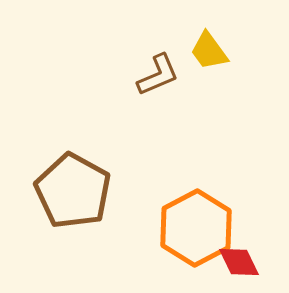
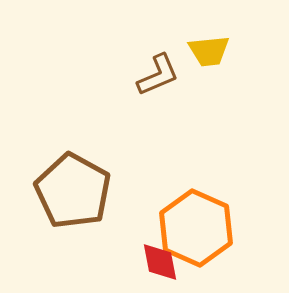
yellow trapezoid: rotated 60 degrees counterclockwise
orange hexagon: rotated 8 degrees counterclockwise
red diamond: moved 79 px left; rotated 15 degrees clockwise
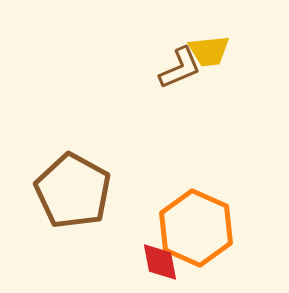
brown L-shape: moved 22 px right, 7 px up
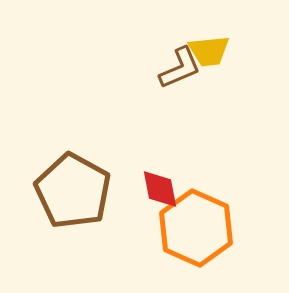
red diamond: moved 73 px up
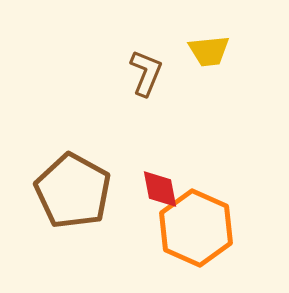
brown L-shape: moved 34 px left, 5 px down; rotated 45 degrees counterclockwise
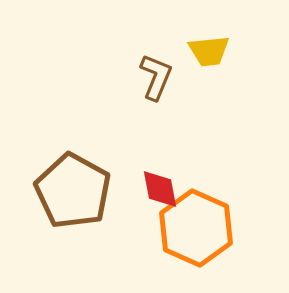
brown L-shape: moved 10 px right, 4 px down
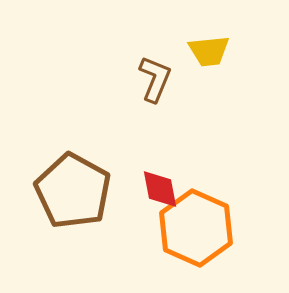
brown L-shape: moved 1 px left, 2 px down
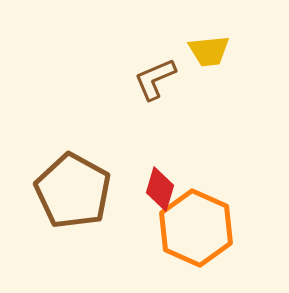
brown L-shape: rotated 135 degrees counterclockwise
red diamond: rotated 27 degrees clockwise
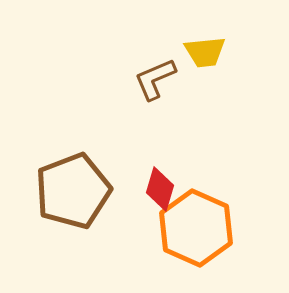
yellow trapezoid: moved 4 px left, 1 px down
brown pentagon: rotated 22 degrees clockwise
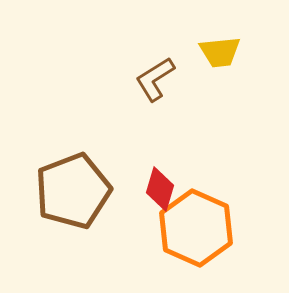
yellow trapezoid: moved 15 px right
brown L-shape: rotated 9 degrees counterclockwise
